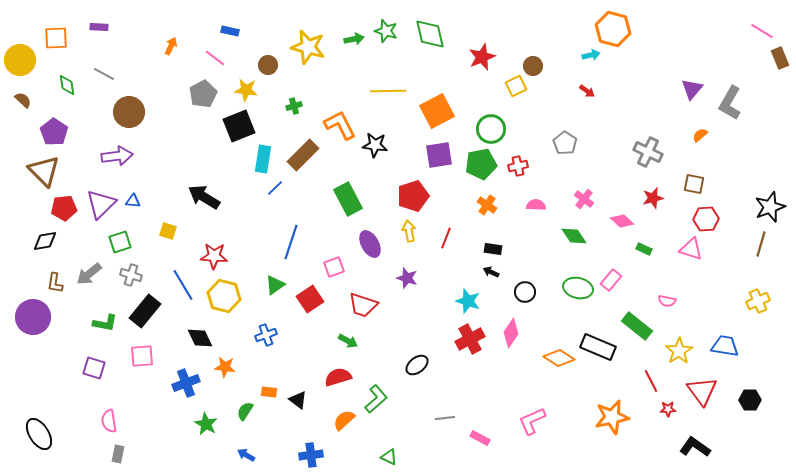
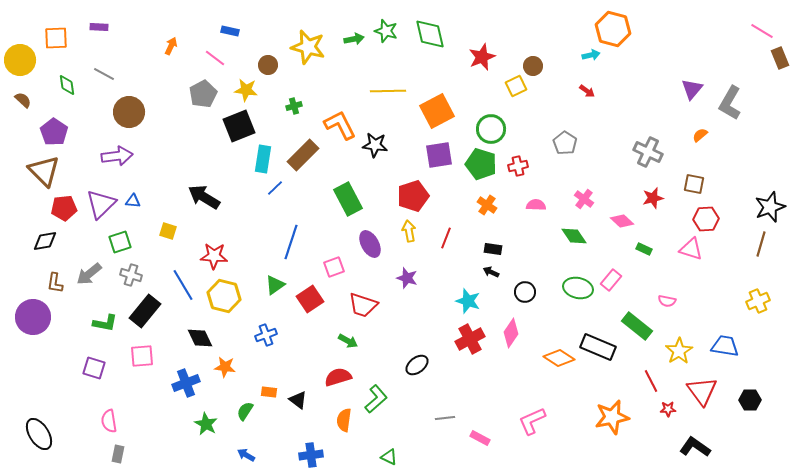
green pentagon at (481, 164): rotated 28 degrees clockwise
orange semicircle at (344, 420): rotated 40 degrees counterclockwise
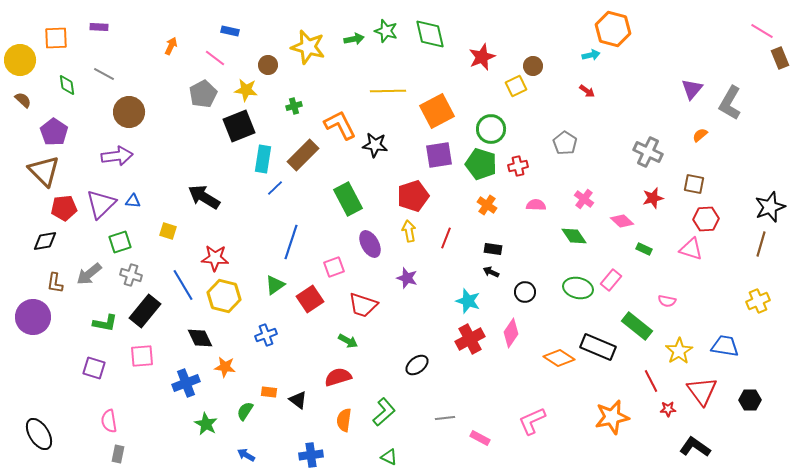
red star at (214, 256): moved 1 px right, 2 px down
green L-shape at (376, 399): moved 8 px right, 13 px down
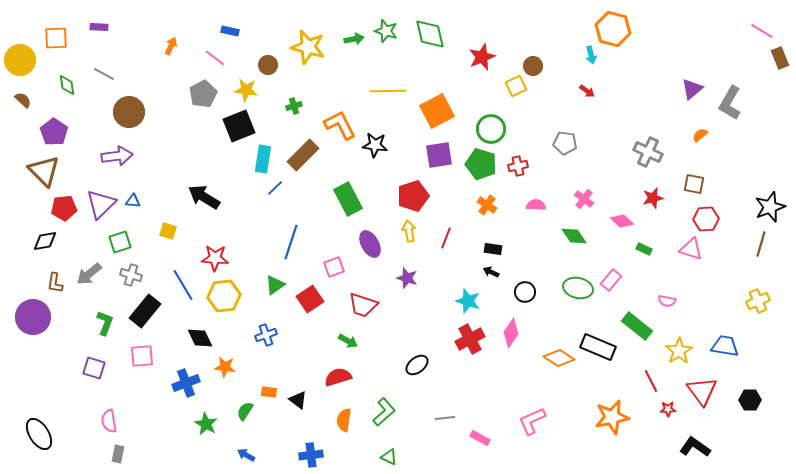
cyan arrow at (591, 55): rotated 90 degrees clockwise
purple triangle at (692, 89): rotated 10 degrees clockwise
gray pentagon at (565, 143): rotated 25 degrees counterclockwise
yellow hexagon at (224, 296): rotated 20 degrees counterclockwise
green L-shape at (105, 323): rotated 80 degrees counterclockwise
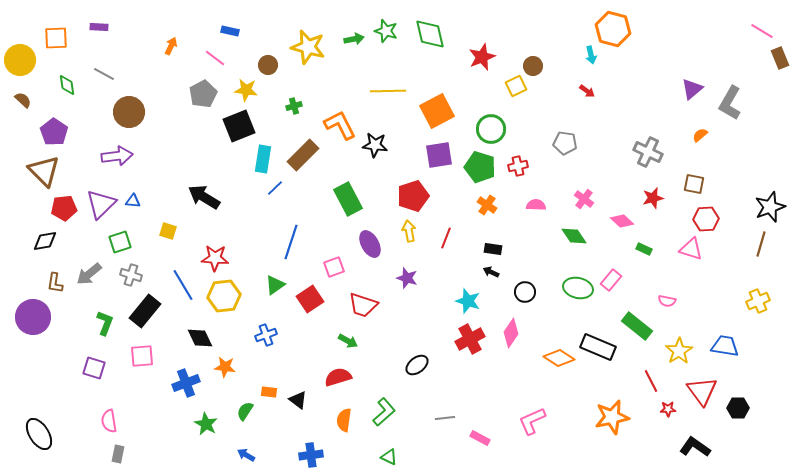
green pentagon at (481, 164): moved 1 px left, 3 px down
black hexagon at (750, 400): moved 12 px left, 8 px down
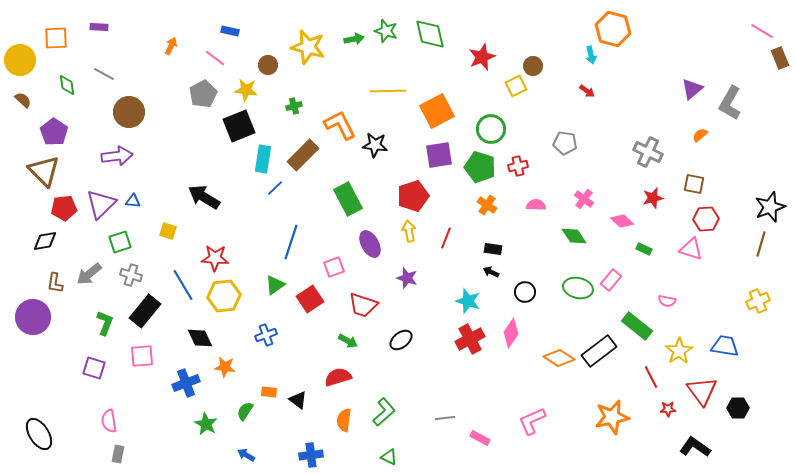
black rectangle at (598, 347): moved 1 px right, 4 px down; rotated 60 degrees counterclockwise
black ellipse at (417, 365): moved 16 px left, 25 px up
red line at (651, 381): moved 4 px up
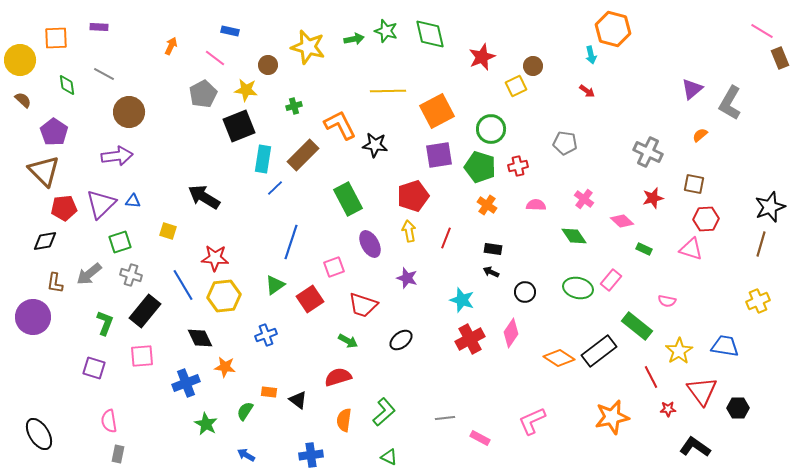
cyan star at (468, 301): moved 6 px left, 1 px up
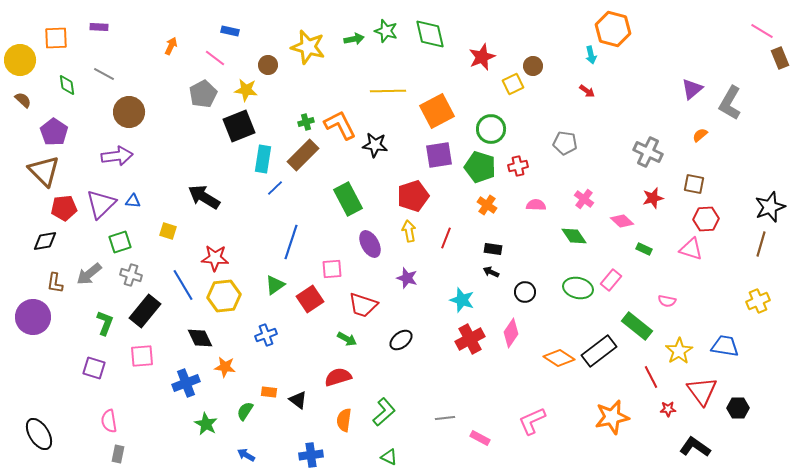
yellow square at (516, 86): moved 3 px left, 2 px up
green cross at (294, 106): moved 12 px right, 16 px down
pink square at (334, 267): moved 2 px left, 2 px down; rotated 15 degrees clockwise
green arrow at (348, 341): moved 1 px left, 2 px up
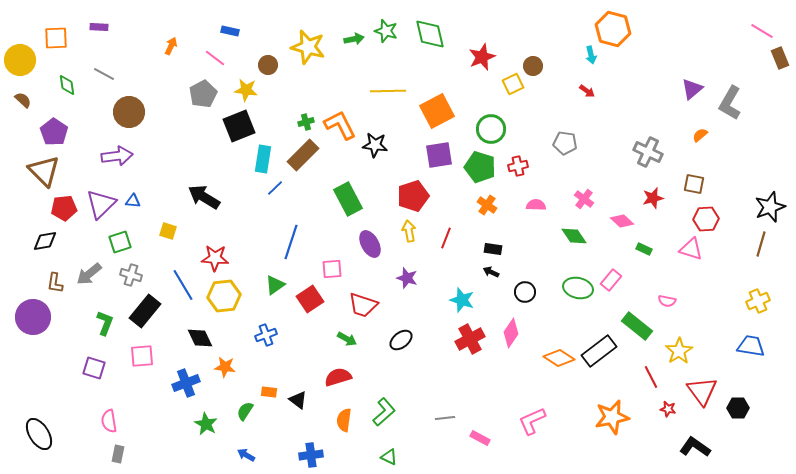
blue trapezoid at (725, 346): moved 26 px right
red star at (668, 409): rotated 14 degrees clockwise
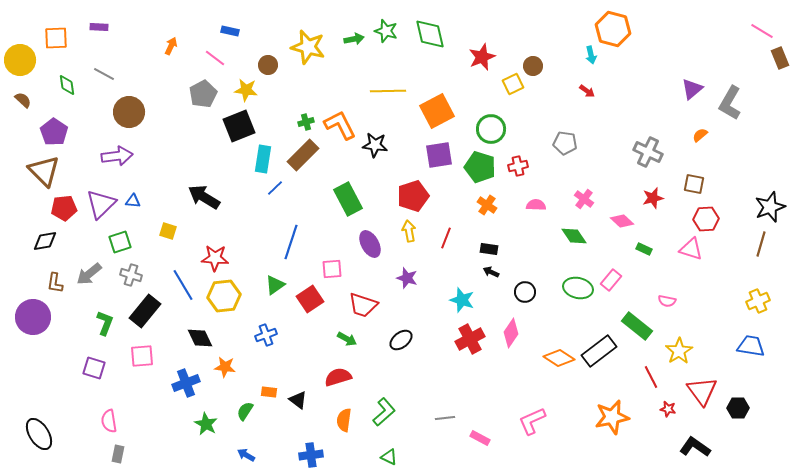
black rectangle at (493, 249): moved 4 px left
